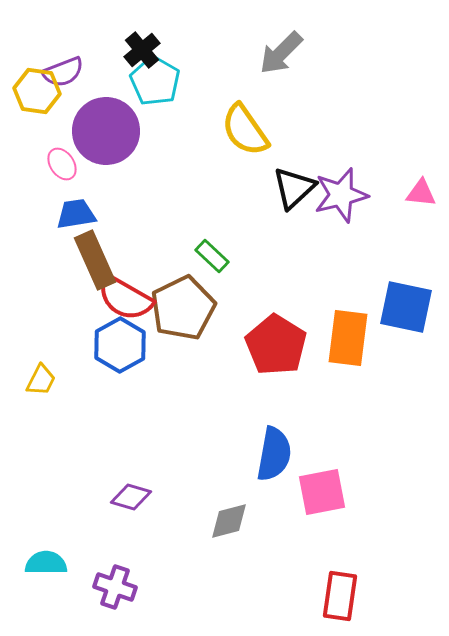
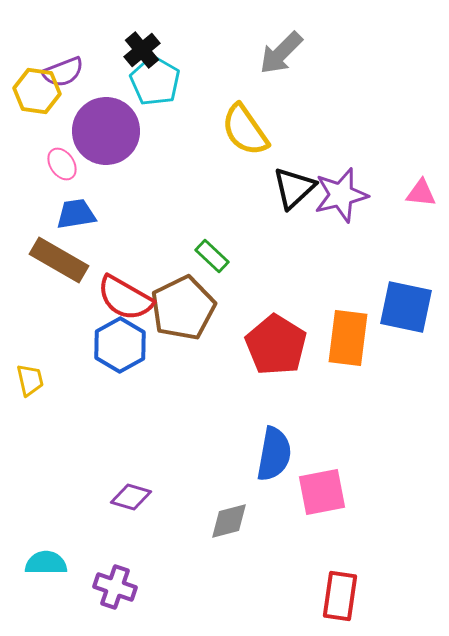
brown rectangle: moved 36 px left; rotated 36 degrees counterclockwise
yellow trapezoid: moved 11 px left; rotated 40 degrees counterclockwise
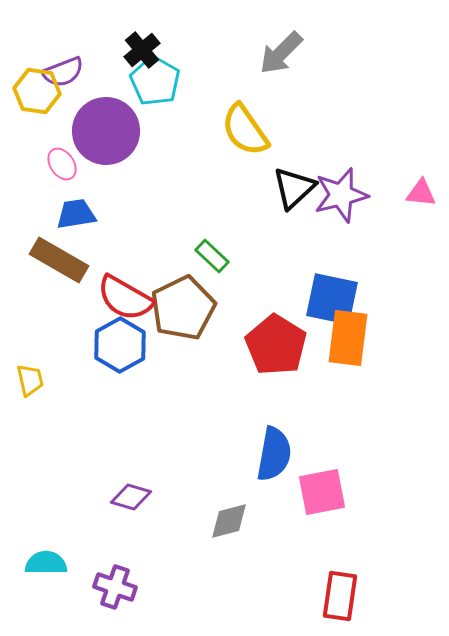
blue square: moved 74 px left, 8 px up
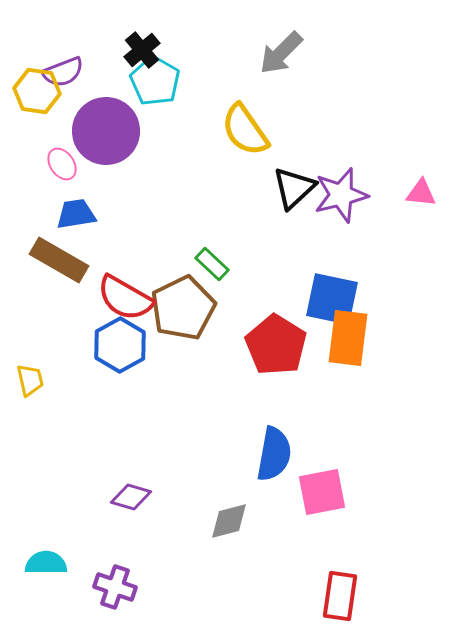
green rectangle: moved 8 px down
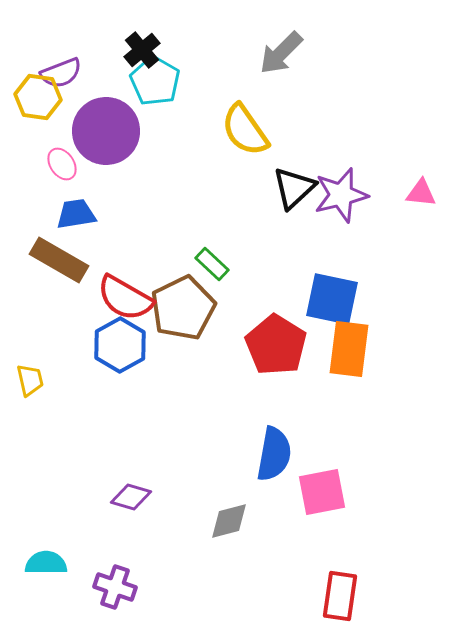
purple semicircle: moved 2 px left, 1 px down
yellow hexagon: moved 1 px right, 6 px down
orange rectangle: moved 1 px right, 11 px down
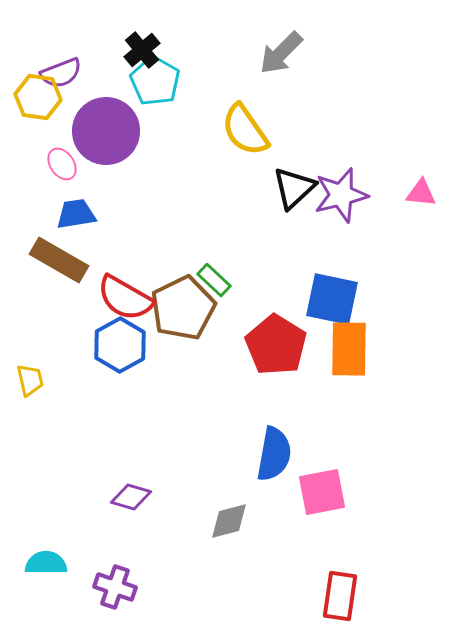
green rectangle: moved 2 px right, 16 px down
orange rectangle: rotated 6 degrees counterclockwise
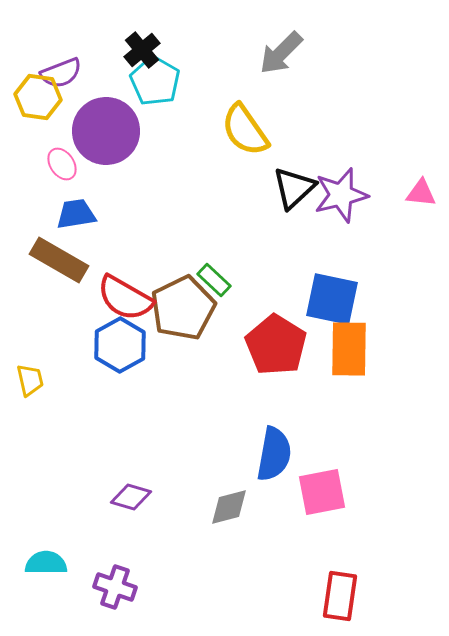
gray diamond: moved 14 px up
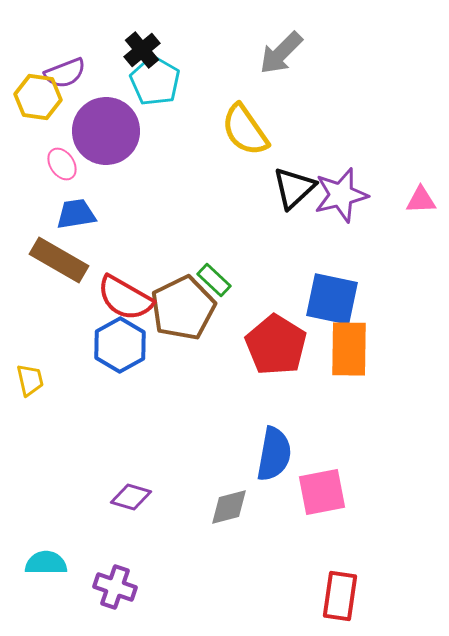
purple semicircle: moved 4 px right
pink triangle: moved 7 px down; rotated 8 degrees counterclockwise
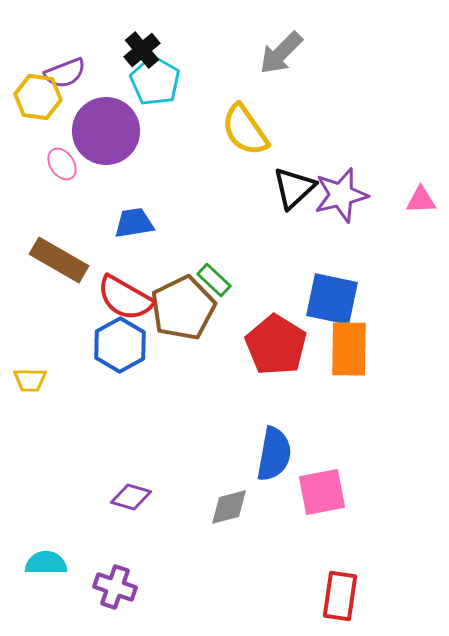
blue trapezoid: moved 58 px right, 9 px down
yellow trapezoid: rotated 104 degrees clockwise
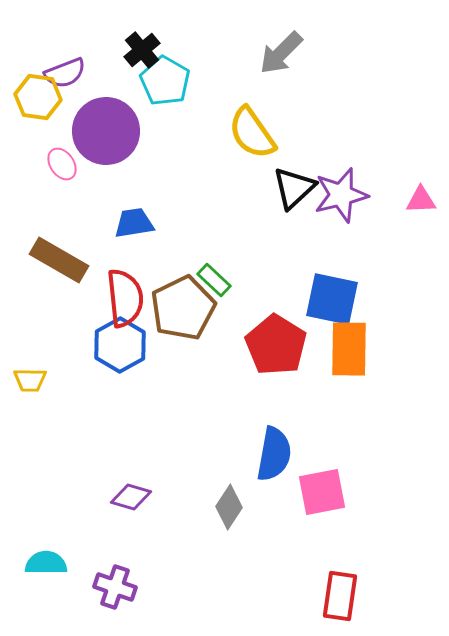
cyan pentagon: moved 10 px right
yellow semicircle: moved 7 px right, 3 px down
red semicircle: rotated 126 degrees counterclockwise
gray diamond: rotated 42 degrees counterclockwise
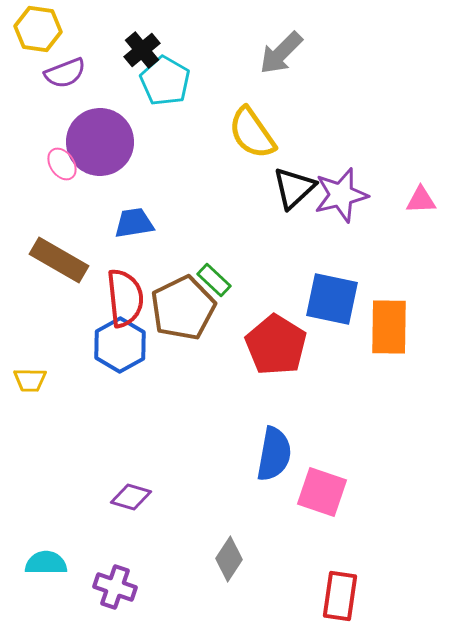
yellow hexagon: moved 68 px up
purple circle: moved 6 px left, 11 px down
orange rectangle: moved 40 px right, 22 px up
pink square: rotated 30 degrees clockwise
gray diamond: moved 52 px down
